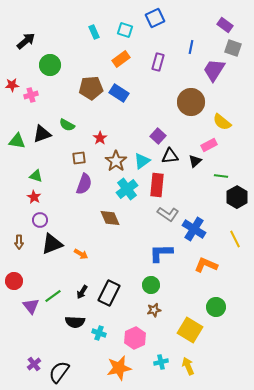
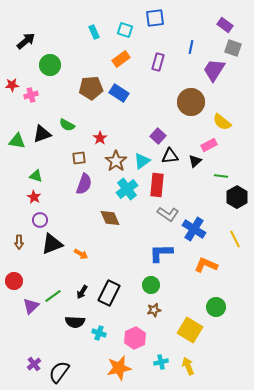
blue square at (155, 18): rotated 18 degrees clockwise
purple triangle at (31, 306): rotated 24 degrees clockwise
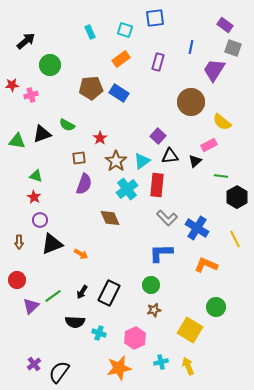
cyan rectangle at (94, 32): moved 4 px left
gray L-shape at (168, 214): moved 1 px left, 4 px down; rotated 10 degrees clockwise
blue cross at (194, 229): moved 3 px right, 1 px up
red circle at (14, 281): moved 3 px right, 1 px up
